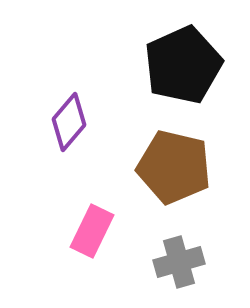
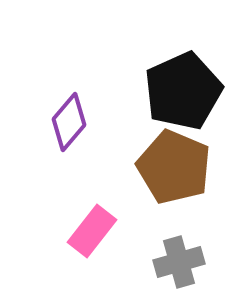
black pentagon: moved 26 px down
brown pentagon: rotated 10 degrees clockwise
pink rectangle: rotated 12 degrees clockwise
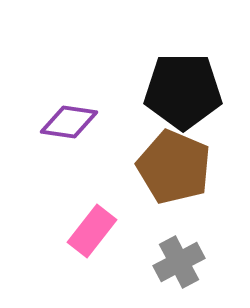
black pentagon: rotated 24 degrees clockwise
purple diamond: rotated 58 degrees clockwise
gray cross: rotated 12 degrees counterclockwise
